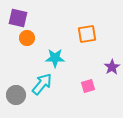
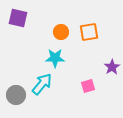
orange square: moved 2 px right, 2 px up
orange circle: moved 34 px right, 6 px up
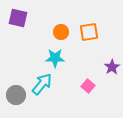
pink square: rotated 32 degrees counterclockwise
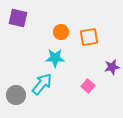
orange square: moved 5 px down
purple star: rotated 21 degrees clockwise
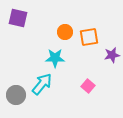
orange circle: moved 4 px right
purple star: moved 12 px up
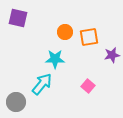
cyan star: moved 1 px down
gray circle: moved 7 px down
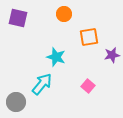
orange circle: moved 1 px left, 18 px up
cyan star: moved 1 px right, 2 px up; rotated 18 degrees clockwise
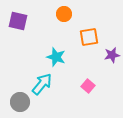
purple square: moved 3 px down
gray circle: moved 4 px right
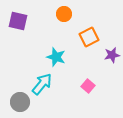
orange square: rotated 18 degrees counterclockwise
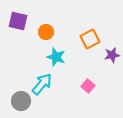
orange circle: moved 18 px left, 18 px down
orange square: moved 1 px right, 2 px down
gray circle: moved 1 px right, 1 px up
